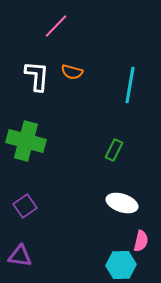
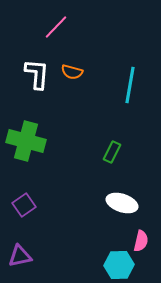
pink line: moved 1 px down
white L-shape: moved 2 px up
green rectangle: moved 2 px left, 2 px down
purple square: moved 1 px left, 1 px up
purple triangle: rotated 20 degrees counterclockwise
cyan hexagon: moved 2 px left
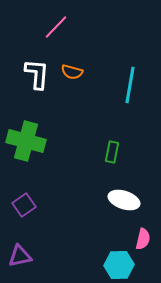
green rectangle: rotated 15 degrees counterclockwise
white ellipse: moved 2 px right, 3 px up
pink semicircle: moved 2 px right, 2 px up
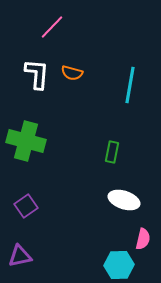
pink line: moved 4 px left
orange semicircle: moved 1 px down
purple square: moved 2 px right, 1 px down
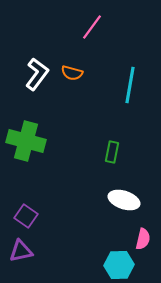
pink line: moved 40 px right; rotated 8 degrees counterclockwise
white L-shape: rotated 32 degrees clockwise
purple square: moved 10 px down; rotated 20 degrees counterclockwise
purple triangle: moved 1 px right, 5 px up
